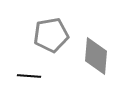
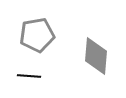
gray pentagon: moved 14 px left
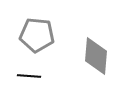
gray pentagon: rotated 16 degrees clockwise
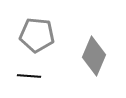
gray diamond: moved 2 px left; rotated 18 degrees clockwise
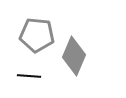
gray diamond: moved 20 px left
